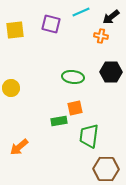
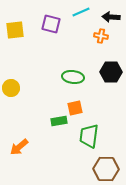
black arrow: rotated 42 degrees clockwise
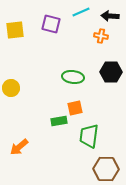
black arrow: moved 1 px left, 1 px up
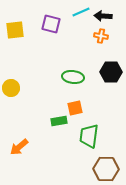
black arrow: moved 7 px left
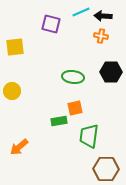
yellow square: moved 17 px down
yellow circle: moved 1 px right, 3 px down
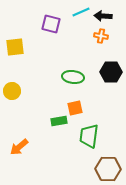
brown hexagon: moved 2 px right
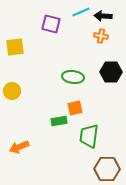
orange arrow: rotated 18 degrees clockwise
brown hexagon: moved 1 px left
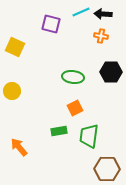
black arrow: moved 2 px up
yellow square: rotated 30 degrees clockwise
orange square: rotated 14 degrees counterclockwise
green rectangle: moved 10 px down
orange arrow: rotated 72 degrees clockwise
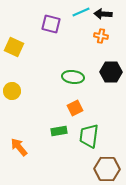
yellow square: moved 1 px left
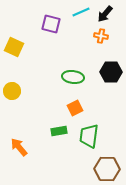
black arrow: moved 2 px right; rotated 54 degrees counterclockwise
